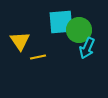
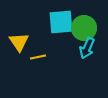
green circle: moved 5 px right, 2 px up
yellow triangle: moved 1 px left, 1 px down
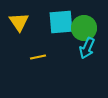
yellow triangle: moved 20 px up
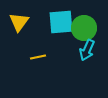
yellow triangle: rotated 10 degrees clockwise
cyan arrow: moved 2 px down
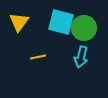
cyan square: rotated 20 degrees clockwise
cyan arrow: moved 6 px left, 7 px down; rotated 10 degrees counterclockwise
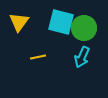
cyan arrow: moved 1 px right; rotated 10 degrees clockwise
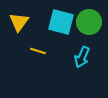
green circle: moved 5 px right, 6 px up
yellow line: moved 6 px up; rotated 28 degrees clockwise
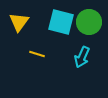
yellow line: moved 1 px left, 3 px down
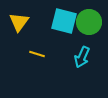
cyan square: moved 3 px right, 1 px up
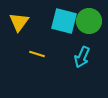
green circle: moved 1 px up
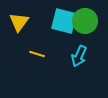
green circle: moved 4 px left
cyan arrow: moved 3 px left, 1 px up
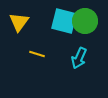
cyan arrow: moved 2 px down
